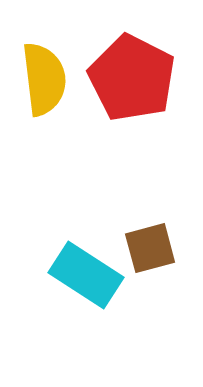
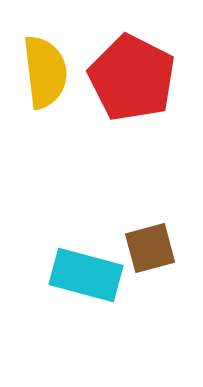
yellow semicircle: moved 1 px right, 7 px up
cyan rectangle: rotated 18 degrees counterclockwise
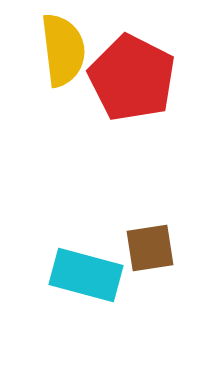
yellow semicircle: moved 18 px right, 22 px up
brown square: rotated 6 degrees clockwise
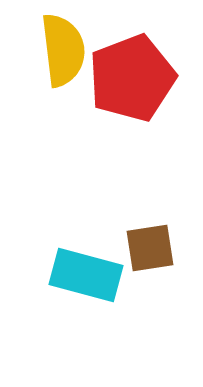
red pentagon: rotated 24 degrees clockwise
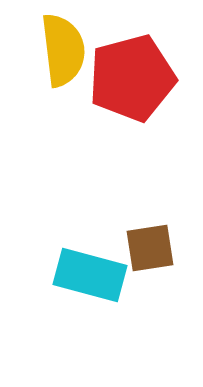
red pentagon: rotated 6 degrees clockwise
cyan rectangle: moved 4 px right
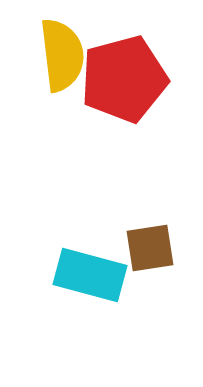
yellow semicircle: moved 1 px left, 5 px down
red pentagon: moved 8 px left, 1 px down
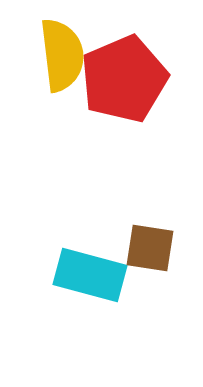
red pentagon: rotated 8 degrees counterclockwise
brown square: rotated 18 degrees clockwise
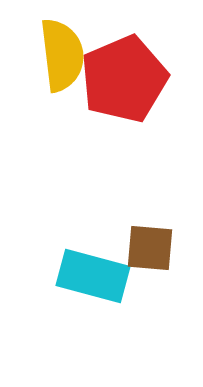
brown square: rotated 4 degrees counterclockwise
cyan rectangle: moved 3 px right, 1 px down
